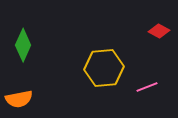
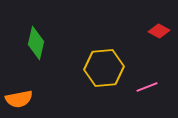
green diamond: moved 13 px right, 2 px up; rotated 12 degrees counterclockwise
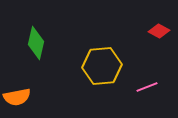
yellow hexagon: moved 2 px left, 2 px up
orange semicircle: moved 2 px left, 2 px up
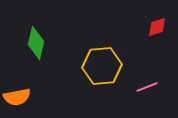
red diamond: moved 2 px left, 4 px up; rotated 45 degrees counterclockwise
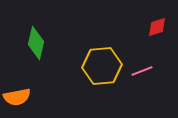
pink line: moved 5 px left, 16 px up
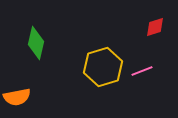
red diamond: moved 2 px left
yellow hexagon: moved 1 px right, 1 px down; rotated 12 degrees counterclockwise
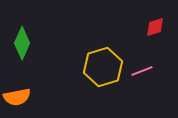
green diamond: moved 14 px left; rotated 12 degrees clockwise
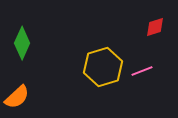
orange semicircle: rotated 32 degrees counterclockwise
